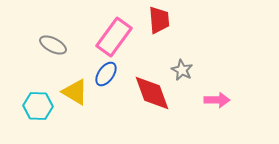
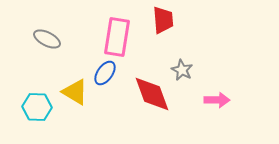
red trapezoid: moved 4 px right
pink rectangle: moved 3 px right; rotated 27 degrees counterclockwise
gray ellipse: moved 6 px left, 6 px up
blue ellipse: moved 1 px left, 1 px up
red diamond: moved 1 px down
cyan hexagon: moved 1 px left, 1 px down
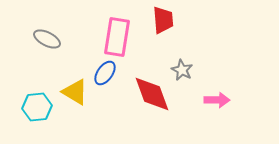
cyan hexagon: rotated 8 degrees counterclockwise
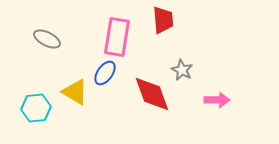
cyan hexagon: moved 1 px left, 1 px down
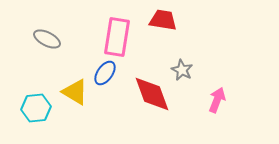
red trapezoid: rotated 76 degrees counterclockwise
pink arrow: rotated 70 degrees counterclockwise
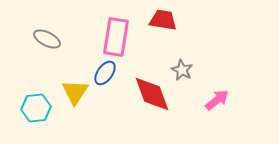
pink rectangle: moved 1 px left
yellow triangle: rotated 32 degrees clockwise
pink arrow: rotated 30 degrees clockwise
